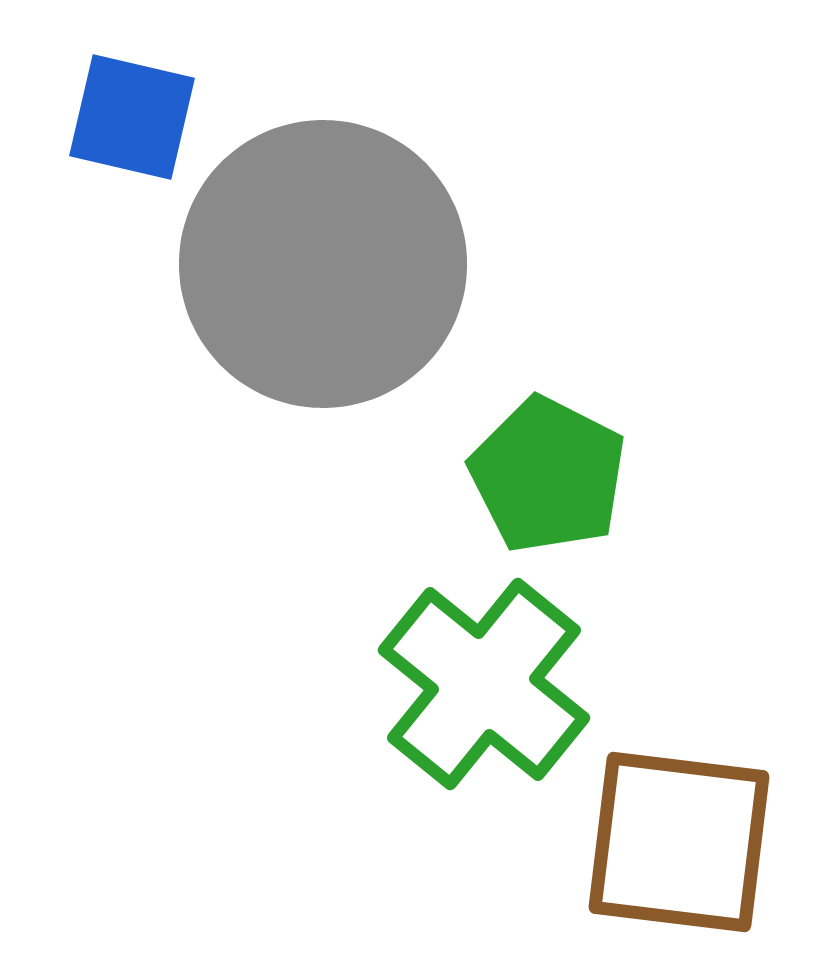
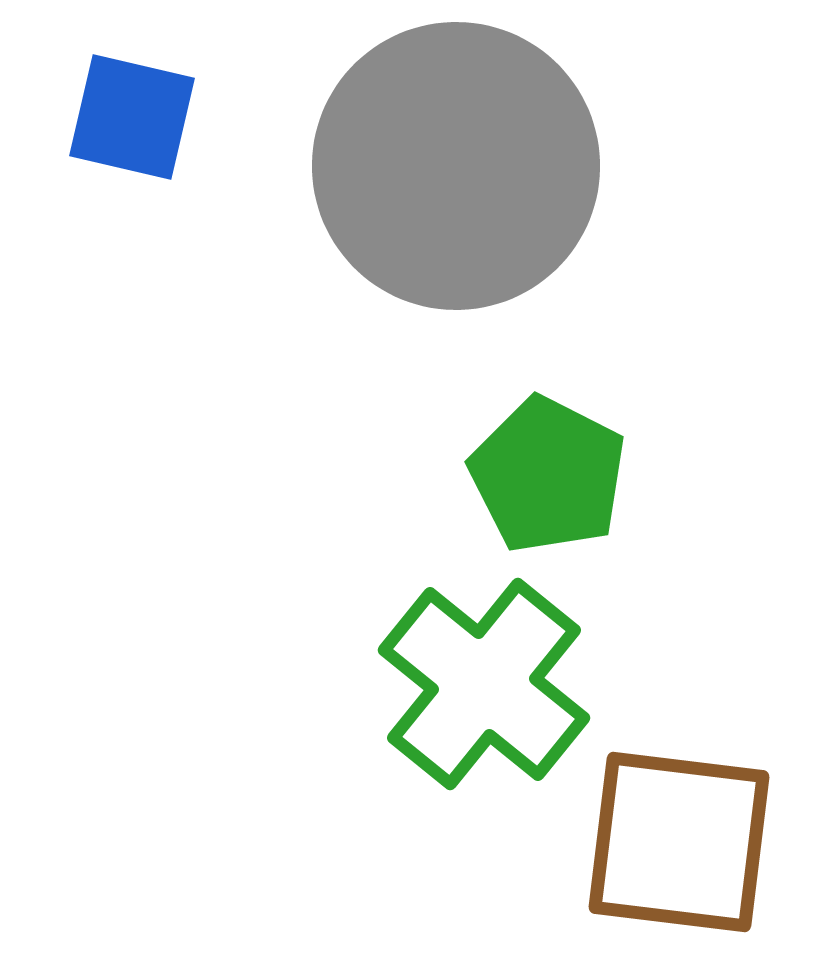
gray circle: moved 133 px right, 98 px up
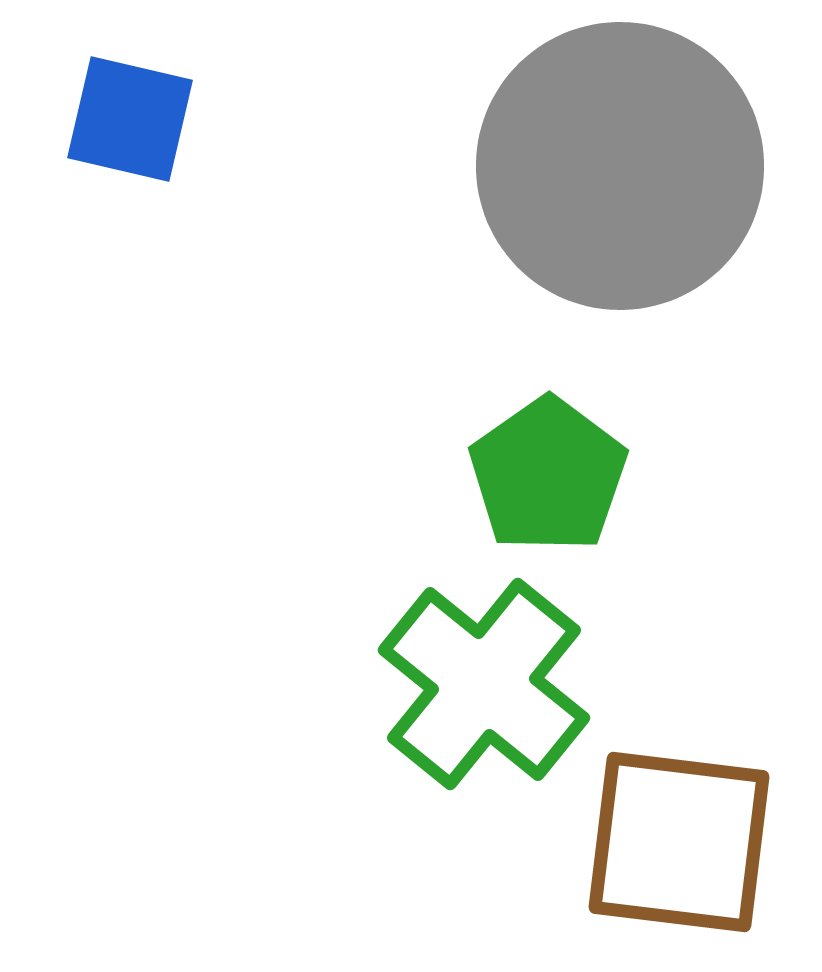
blue square: moved 2 px left, 2 px down
gray circle: moved 164 px right
green pentagon: rotated 10 degrees clockwise
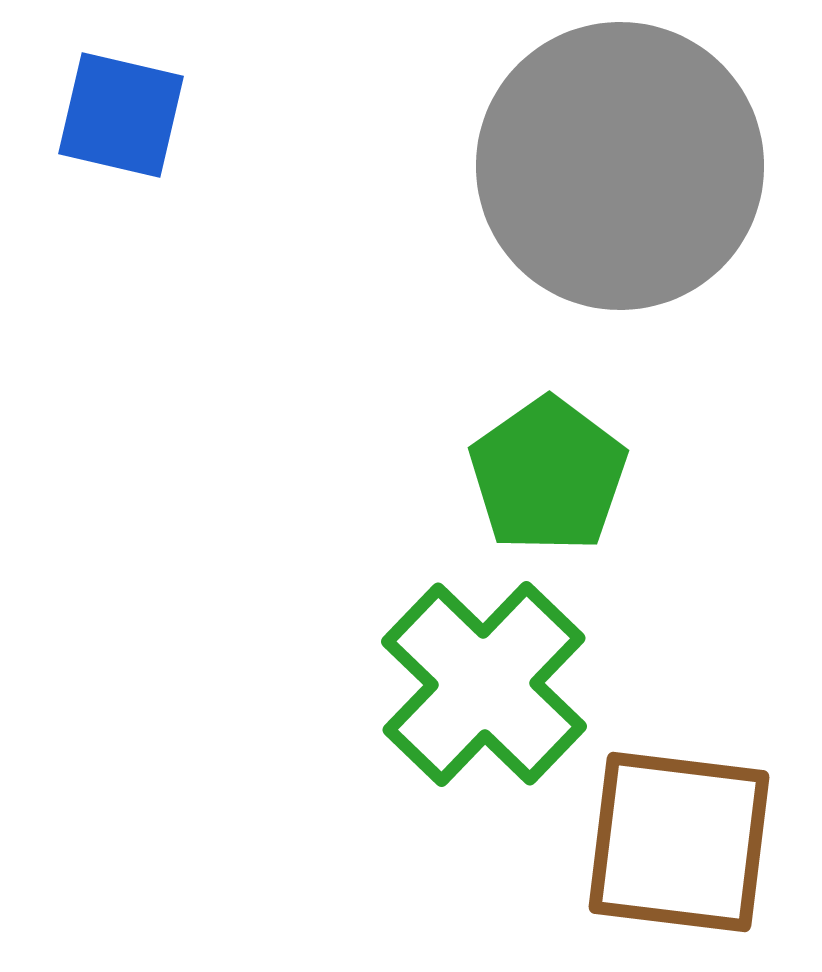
blue square: moved 9 px left, 4 px up
green cross: rotated 5 degrees clockwise
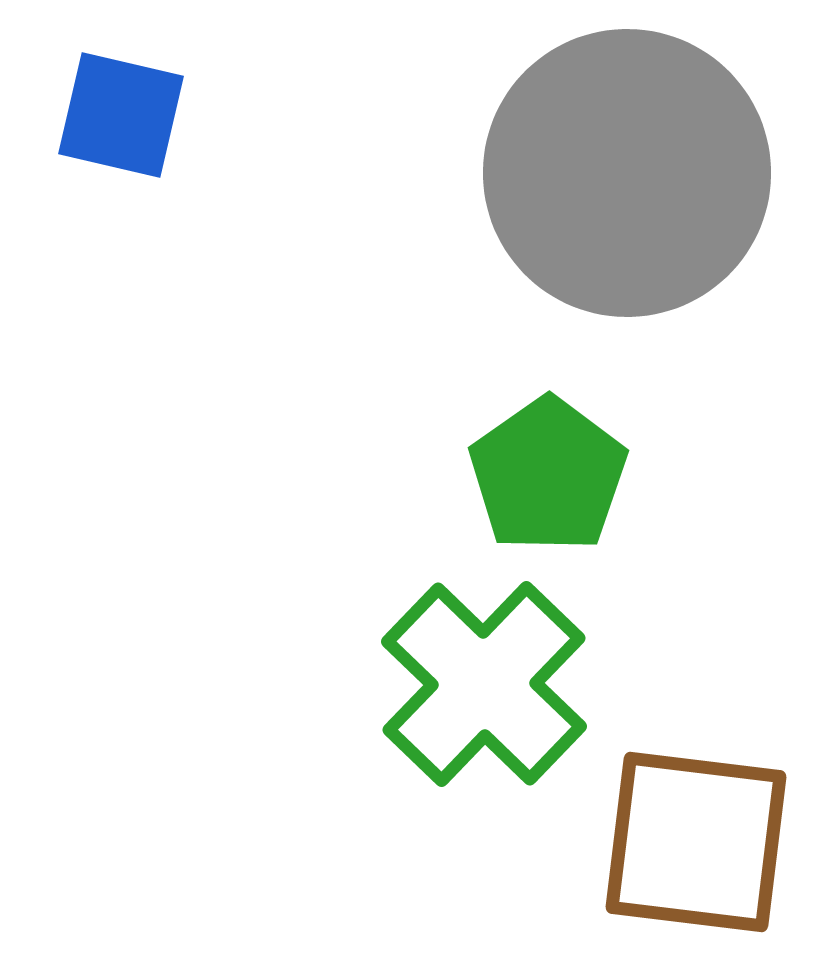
gray circle: moved 7 px right, 7 px down
brown square: moved 17 px right
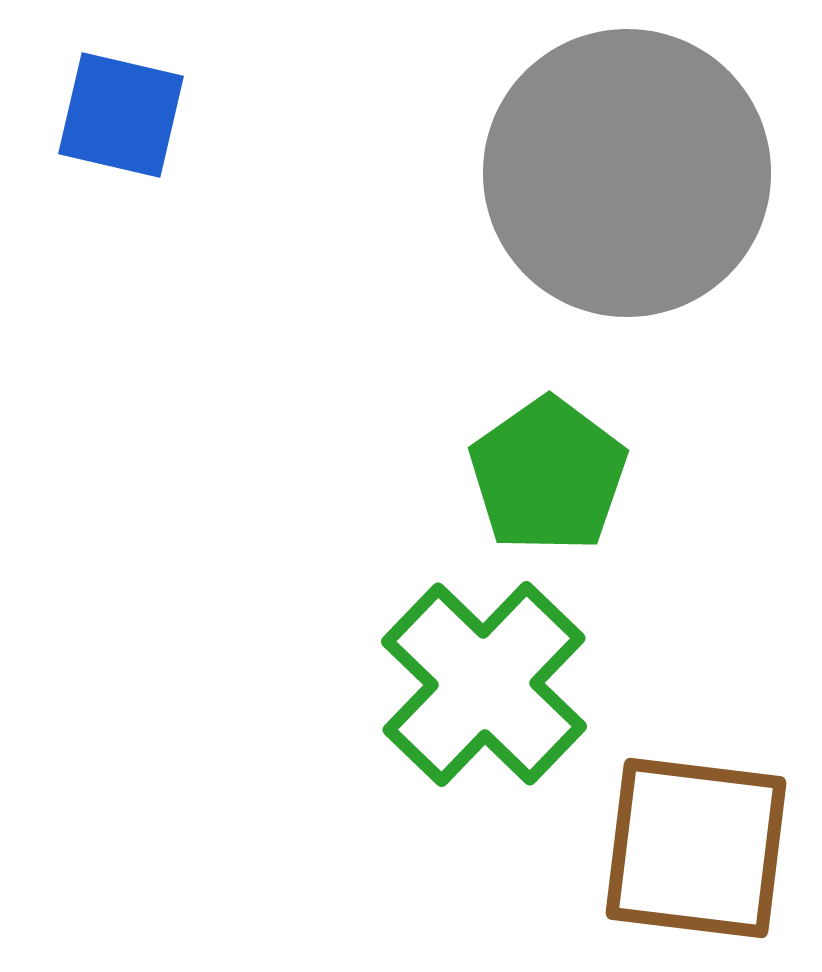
brown square: moved 6 px down
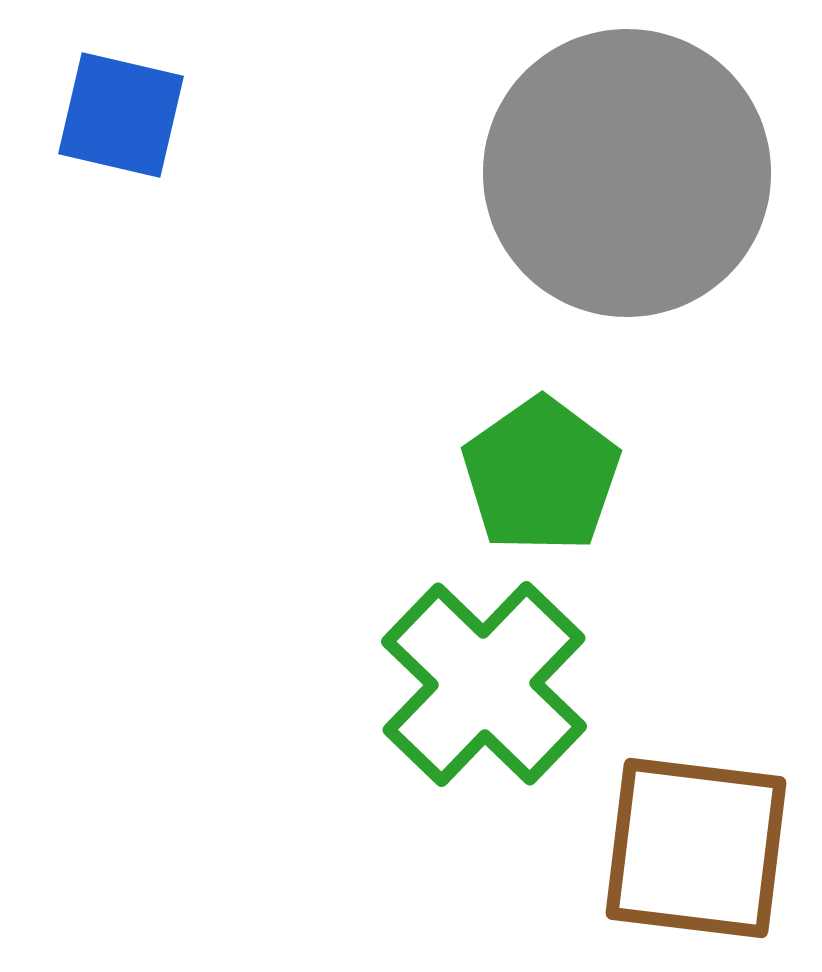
green pentagon: moved 7 px left
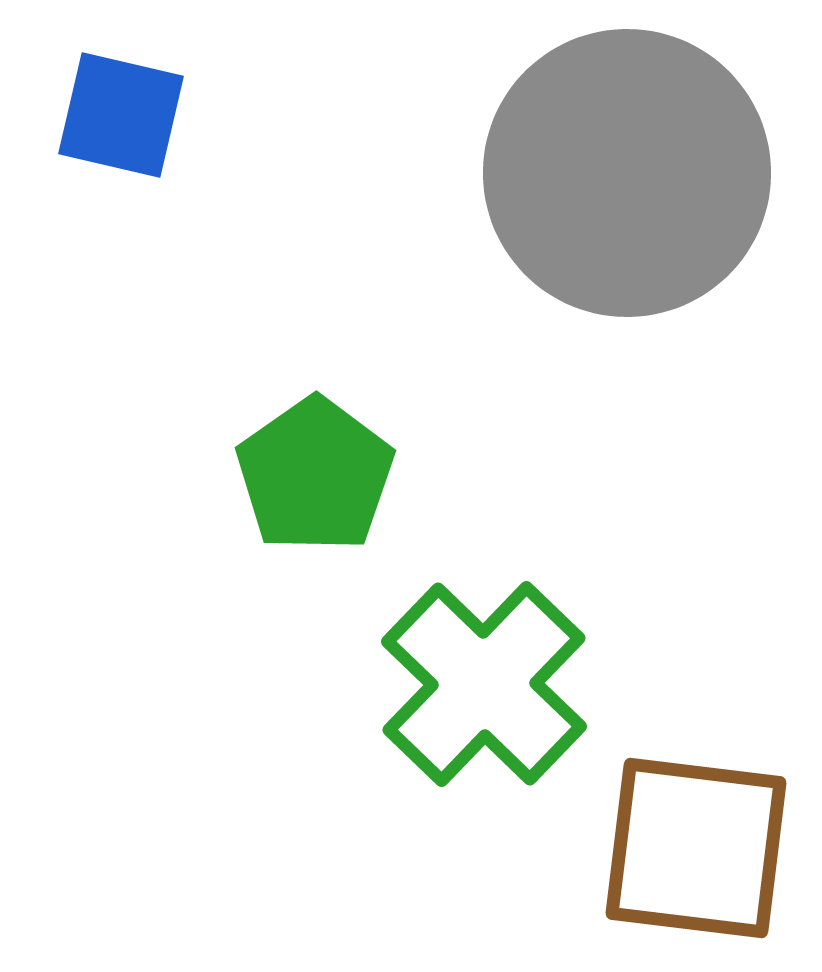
green pentagon: moved 226 px left
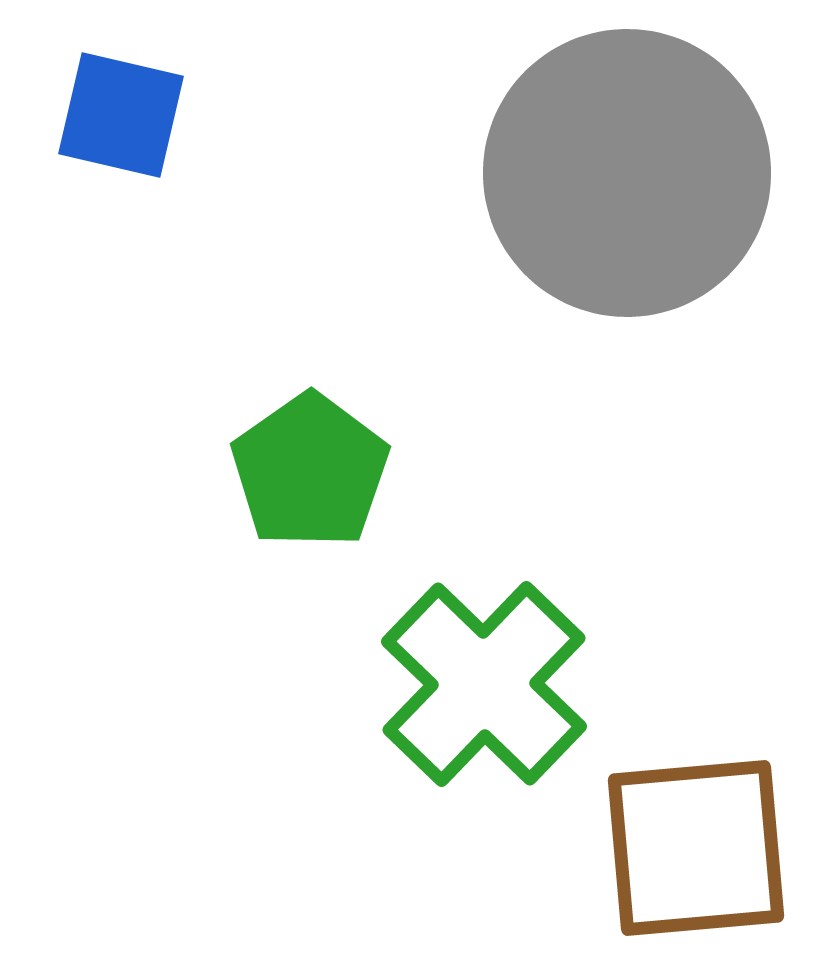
green pentagon: moved 5 px left, 4 px up
brown square: rotated 12 degrees counterclockwise
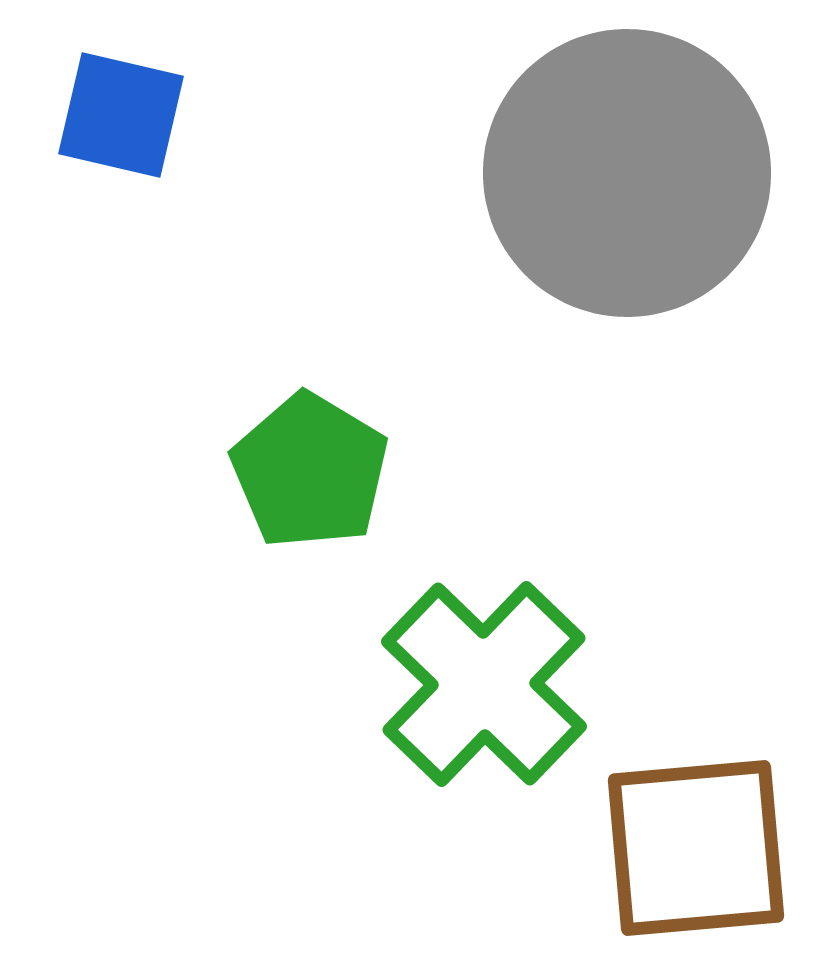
green pentagon: rotated 6 degrees counterclockwise
